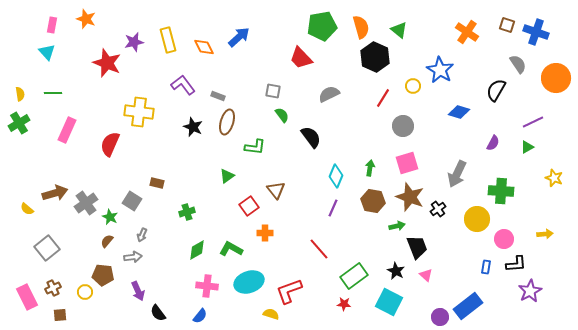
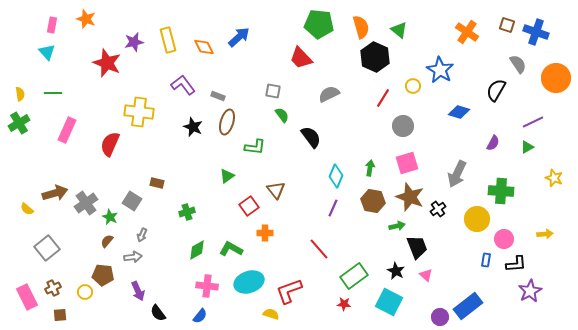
green pentagon at (322, 26): moved 3 px left, 2 px up; rotated 16 degrees clockwise
blue rectangle at (486, 267): moved 7 px up
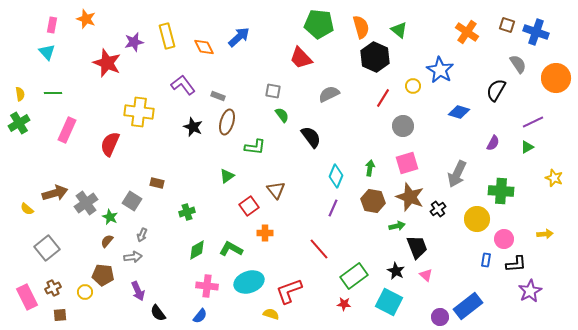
yellow rectangle at (168, 40): moved 1 px left, 4 px up
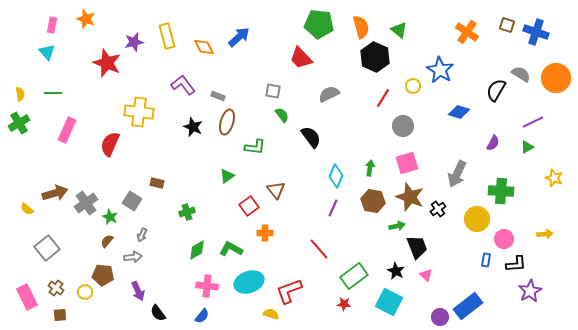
gray semicircle at (518, 64): moved 3 px right, 10 px down; rotated 24 degrees counterclockwise
brown cross at (53, 288): moved 3 px right; rotated 28 degrees counterclockwise
blue semicircle at (200, 316): moved 2 px right
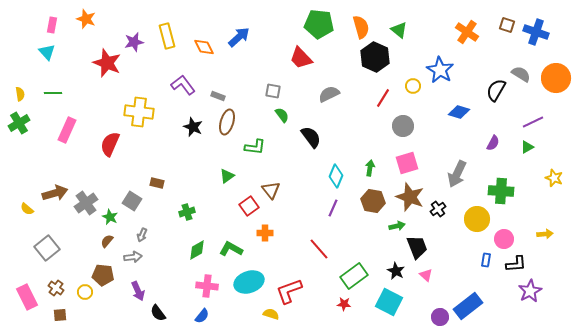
brown triangle at (276, 190): moved 5 px left
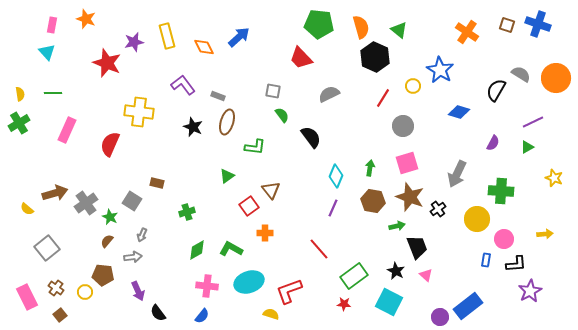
blue cross at (536, 32): moved 2 px right, 8 px up
brown square at (60, 315): rotated 32 degrees counterclockwise
